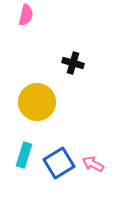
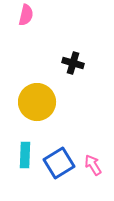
cyan rectangle: moved 1 px right; rotated 15 degrees counterclockwise
pink arrow: moved 1 px down; rotated 30 degrees clockwise
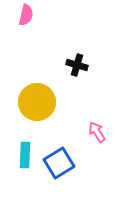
black cross: moved 4 px right, 2 px down
pink arrow: moved 4 px right, 33 px up
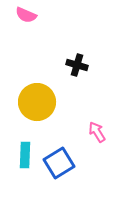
pink semicircle: rotated 100 degrees clockwise
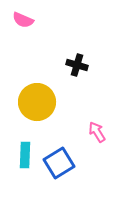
pink semicircle: moved 3 px left, 5 px down
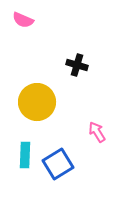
blue square: moved 1 px left, 1 px down
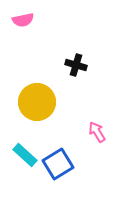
pink semicircle: rotated 35 degrees counterclockwise
black cross: moved 1 px left
cyan rectangle: rotated 50 degrees counterclockwise
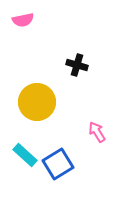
black cross: moved 1 px right
